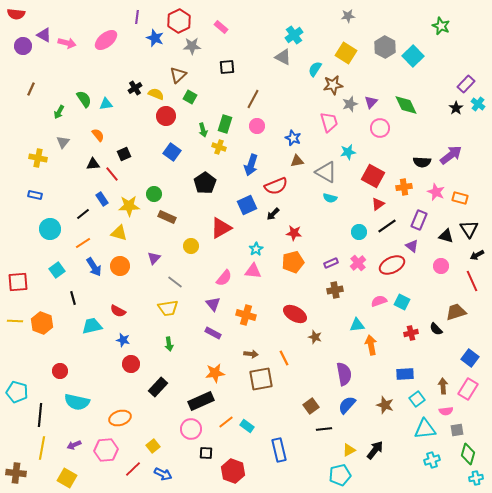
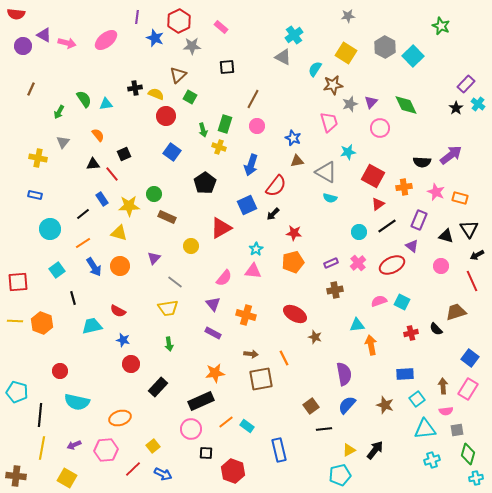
black cross at (135, 88): rotated 24 degrees clockwise
red semicircle at (276, 186): rotated 30 degrees counterclockwise
brown cross at (16, 473): moved 3 px down
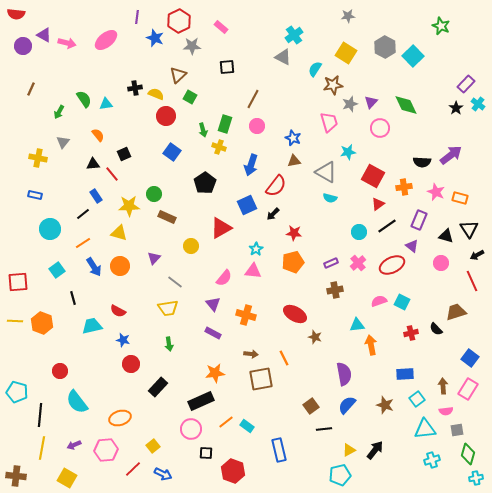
brown triangle at (297, 161): moved 3 px left
blue rectangle at (102, 199): moved 6 px left, 3 px up
pink circle at (441, 266): moved 3 px up
cyan semicircle at (77, 402): rotated 40 degrees clockwise
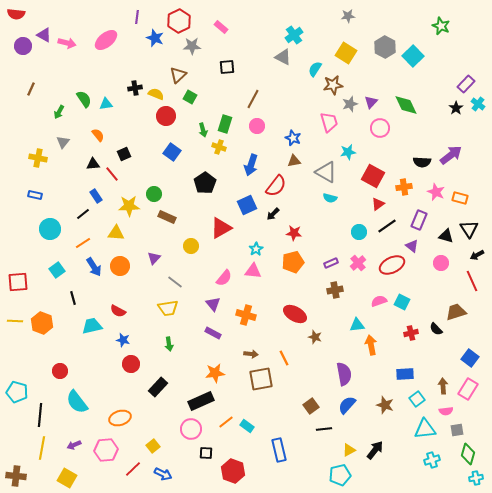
yellow triangle at (119, 233): moved 3 px left; rotated 12 degrees counterclockwise
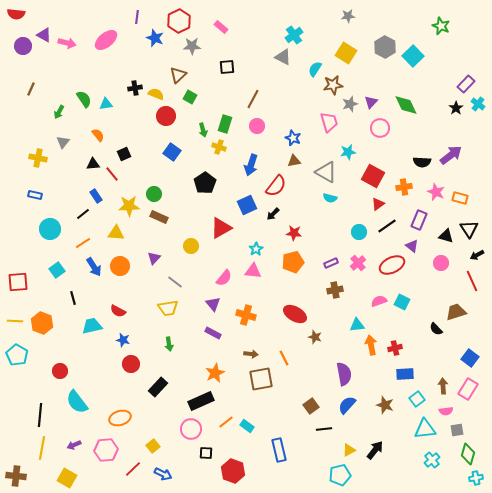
brown rectangle at (167, 217): moved 8 px left
red cross at (411, 333): moved 16 px left, 15 px down
orange star at (215, 373): rotated 18 degrees counterclockwise
cyan pentagon at (17, 392): moved 37 px up; rotated 15 degrees clockwise
cyan cross at (432, 460): rotated 21 degrees counterclockwise
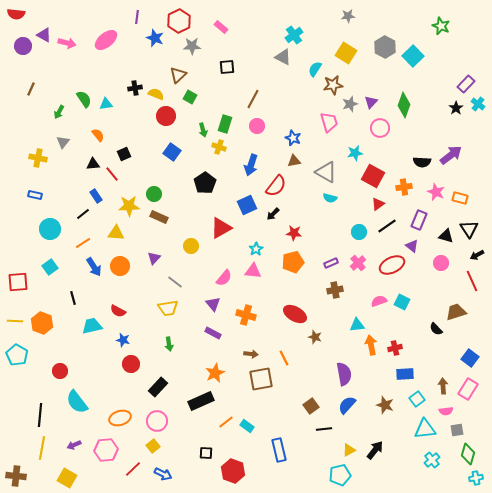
green diamond at (406, 105): moved 2 px left; rotated 45 degrees clockwise
cyan star at (348, 152): moved 7 px right, 1 px down
cyan square at (57, 270): moved 7 px left, 3 px up
pink circle at (191, 429): moved 34 px left, 8 px up
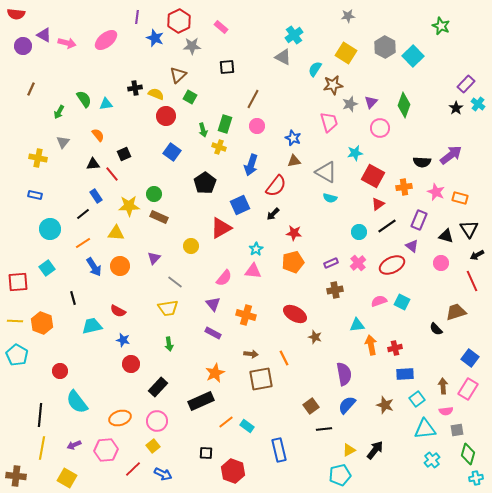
blue square at (247, 205): moved 7 px left
cyan square at (50, 267): moved 3 px left, 1 px down
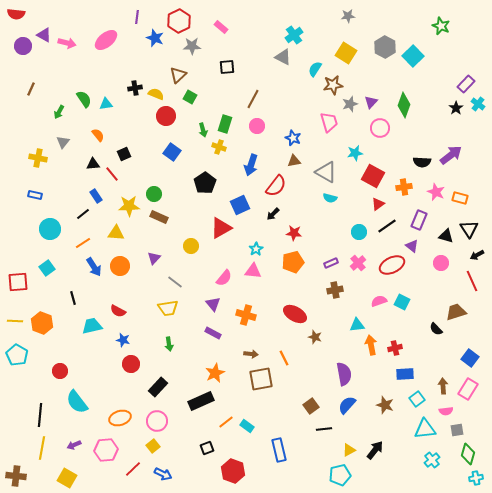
black square at (206, 453): moved 1 px right, 5 px up; rotated 24 degrees counterclockwise
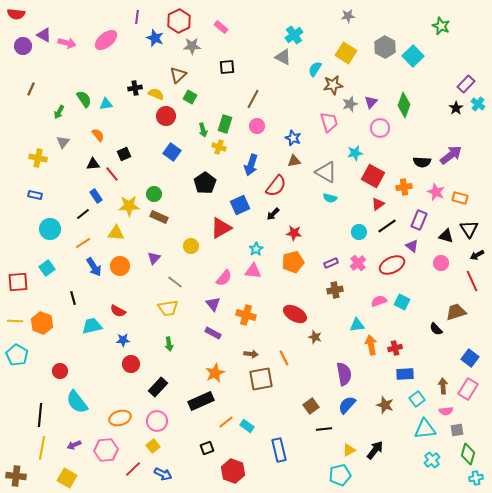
blue star at (123, 340): rotated 16 degrees counterclockwise
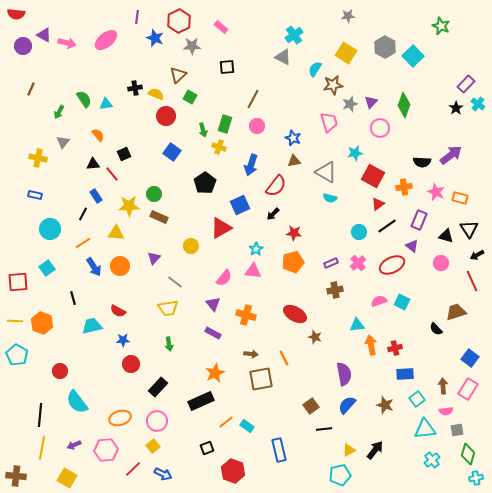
black line at (83, 214): rotated 24 degrees counterclockwise
